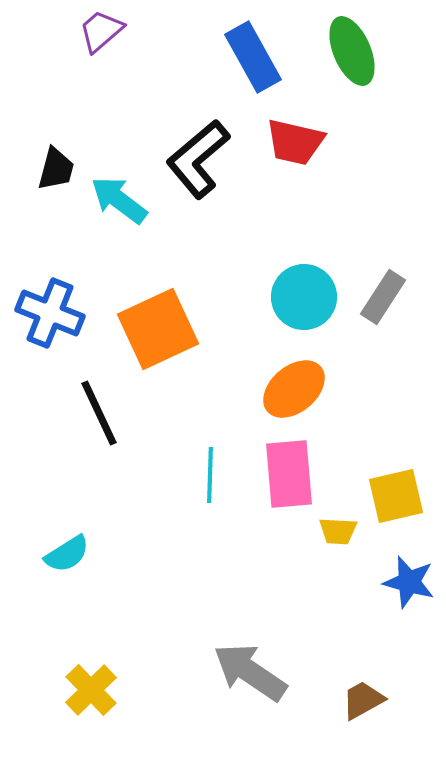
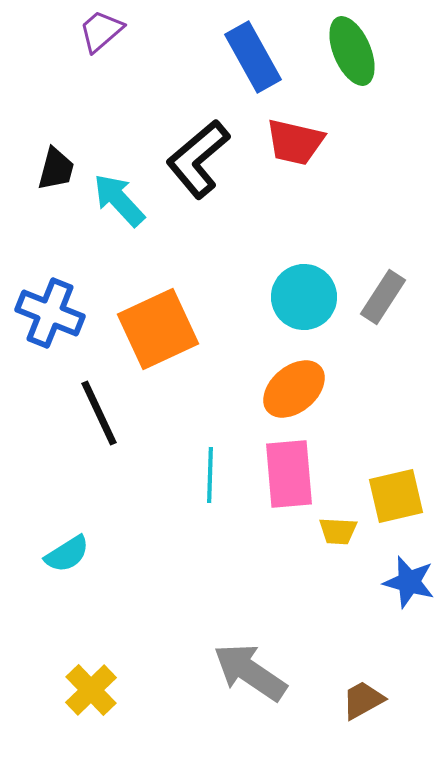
cyan arrow: rotated 10 degrees clockwise
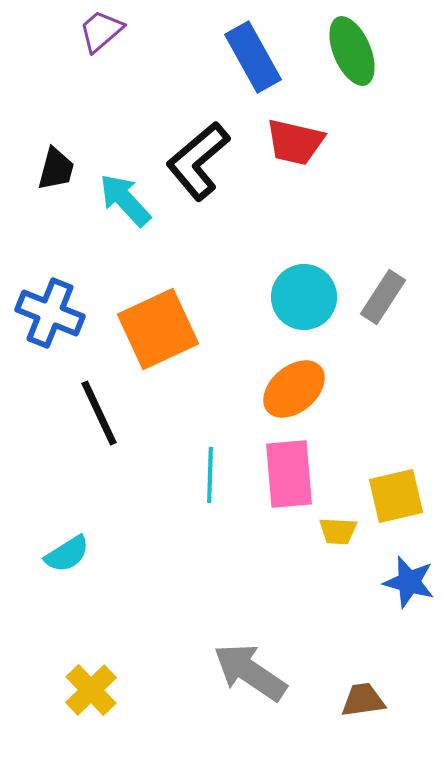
black L-shape: moved 2 px down
cyan arrow: moved 6 px right
brown trapezoid: rotated 21 degrees clockwise
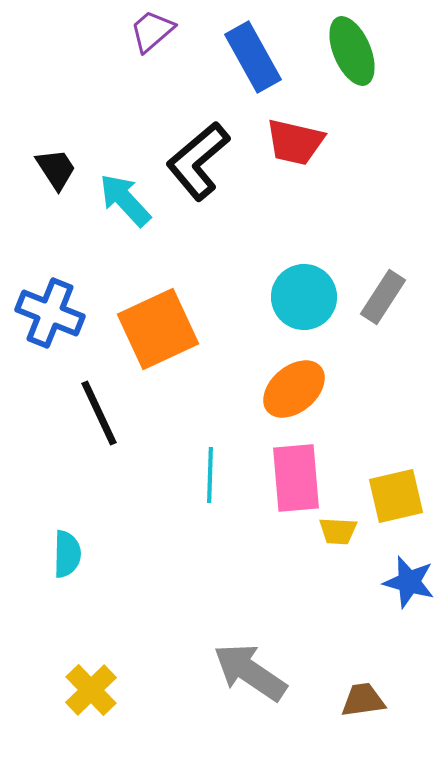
purple trapezoid: moved 51 px right
black trapezoid: rotated 48 degrees counterclockwise
pink rectangle: moved 7 px right, 4 px down
cyan semicircle: rotated 57 degrees counterclockwise
